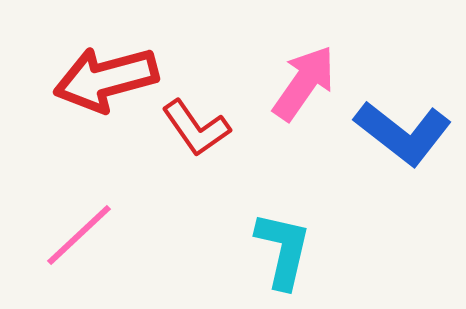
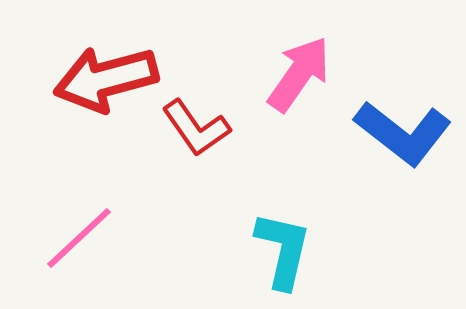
pink arrow: moved 5 px left, 9 px up
pink line: moved 3 px down
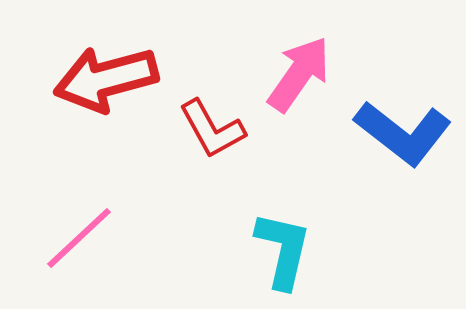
red L-shape: moved 16 px right, 1 px down; rotated 6 degrees clockwise
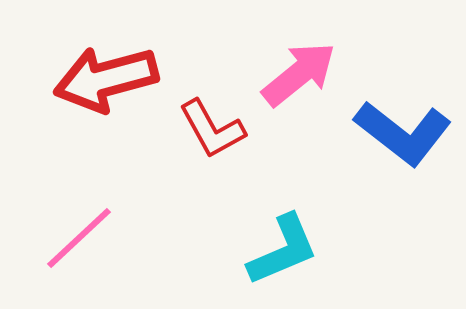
pink arrow: rotated 16 degrees clockwise
cyan L-shape: rotated 54 degrees clockwise
